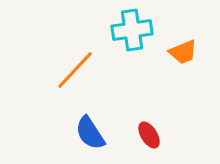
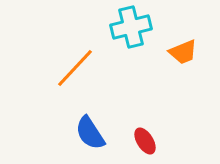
cyan cross: moved 1 px left, 3 px up; rotated 6 degrees counterclockwise
orange line: moved 2 px up
red ellipse: moved 4 px left, 6 px down
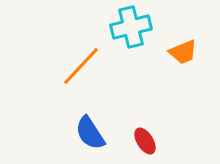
orange line: moved 6 px right, 2 px up
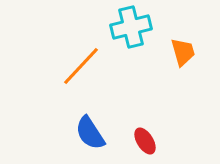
orange trapezoid: rotated 84 degrees counterclockwise
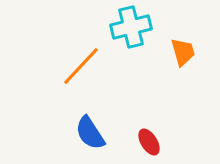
red ellipse: moved 4 px right, 1 px down
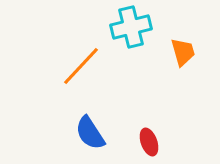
red ellipse: rotated 12 degrees clockwise
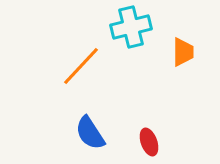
orange trapezoid: rotated 16 degrees clockwise
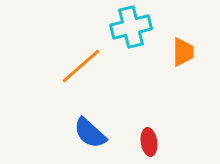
orange line: rotated 6 degrees clockwise
blue semicircle: rotated 15 degrees counterclockwise
red ellipse: rotated 12 degrees clockwise
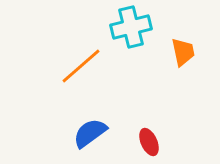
orange trapezoid: rotated 12 degrees counterclockwise
blue semicircle: rotated 102 degrees clockwise
red ellipse: rotated 16 degrees counterclockwise
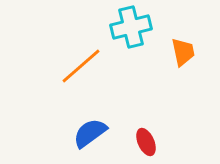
red ellipse: moved 3 px left
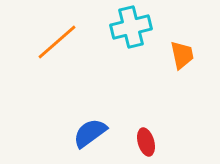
orange trapezoid: moved 1 px left, 3 px down
orange line: moved 24 px left, 24 px up
red ellipse: rotated 8 degrees clockwise
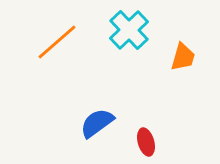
cyan cross: moved 2 px left, 3 px down; rotated 30 degrees counterclockwise
orange trapezoid: moved 1 px right, 2 px down; rotated 28 degrees clockwise
blue semicircle: moved 7 px right, 10 px up
